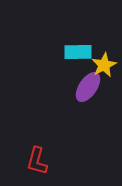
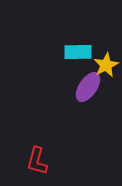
yellow star: moved 2 px right
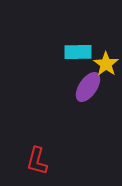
yellow star: moved 1 px up; rotated 10 degrees counterclockwise
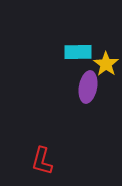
purple ellipse: rotated 24 degrees counterclockwise
red L-shape: moved 5 px right
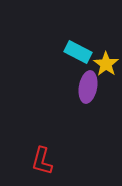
cyan rectangle: rotated 28 degrees clockwise
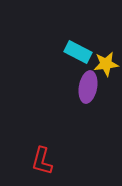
yellow star: rotated 30 degrees clockwise
